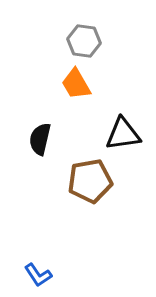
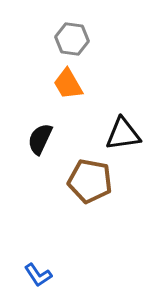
gray hexagon: moved 12 px left, 2 px up
orange trapezoid: moved 8 px left
black semicircle: rotated 12 degrees clockwise
brown pentagon: rotated 21 degrees clockwise
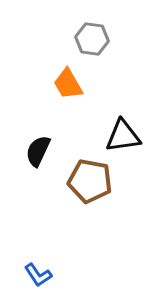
gray hexagon: moved 20 px right
black triangle: moved 2 px down
black semicircle: moved 2 px left, 12 px down
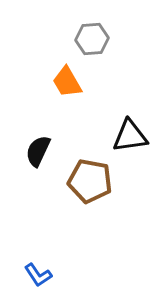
gray hexagon: rotated 12 degrees counterclockwise
orange trapezoid: moved 1 px left, 2 px up
black triangle: moved 7 px right
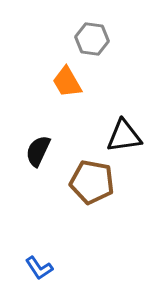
gray hexagon: rotated 12 degrees clockwise
black triangle: moved 6 px left
brown pentagon: moved 2 px right, 1 px down
blue L-shape: moved 1 px right, 7 px up
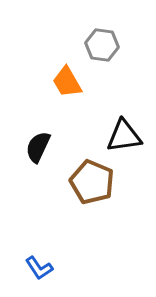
gray hexagon: moved 10 px right, 6 px down
black semicircle: moved 4 px up
brown pentagon: rotated 12 degrees clockwise
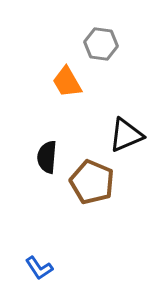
gray hexagon: moved 1 px left, 1 px up
black triangle: moved 2 px right, 1 px up; rotated 15 degrees counterclockwise
black semicircle: moved 9 px right, 10 px down; rotated 20 degrees counterclockwise
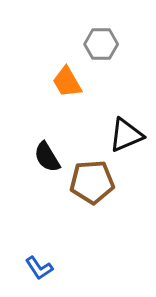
gray hexagon: rotated 8 degrees counterclockwise
black semicircle: rotated 36 degrees counterclockwise
brown pentagon: rotated 27 degrees counterclockwise
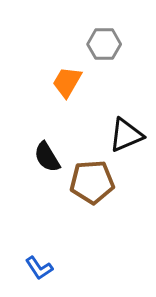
gray hexagon: moved 3 px right
orange trapezoid: rotated 60 degrees clockwise
